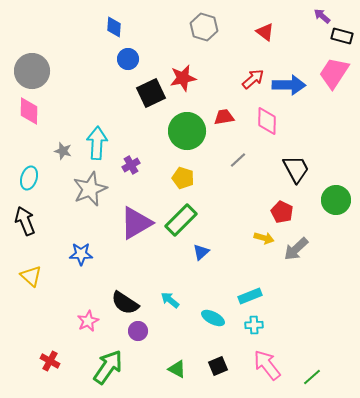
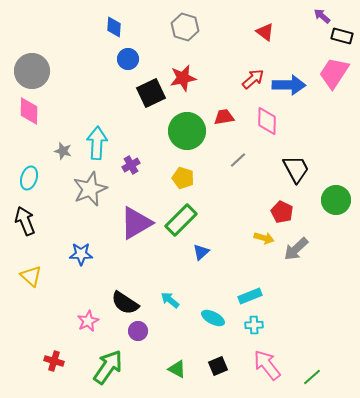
gray hexagon at (204, 27): moved 19 px left
red cross at (50, 361): moved 4 px right; rotated 12 degrees counterclockwise
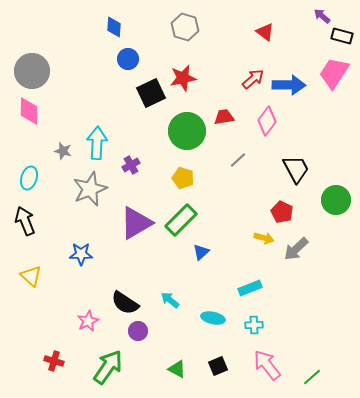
pink diamond at (267, 121): rotated 36 degrees clockwise
cyan rectangle at (250, 296): moved 8 px up
cyan ellipse at (213, 318): rotated 15 degrees counterclockwise
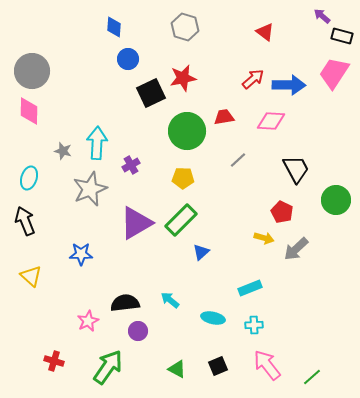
pink diamond at (267, 121): moved 4 px right; rotated 56 degrees clockwise
yellow pentagon at (183, 178): rotated 15 degrees counterclockwise
black semicircle at (125, 303): rotated 140 degrees clockwise
